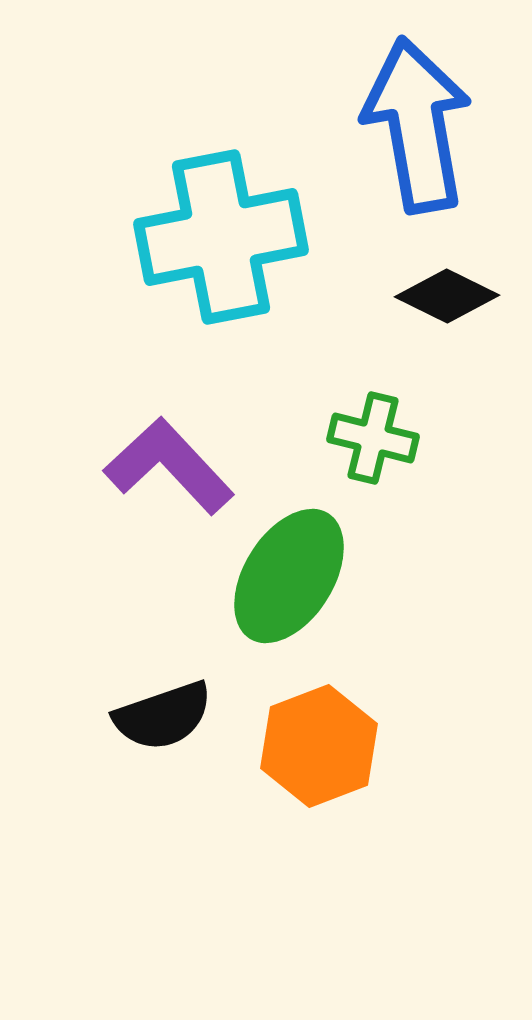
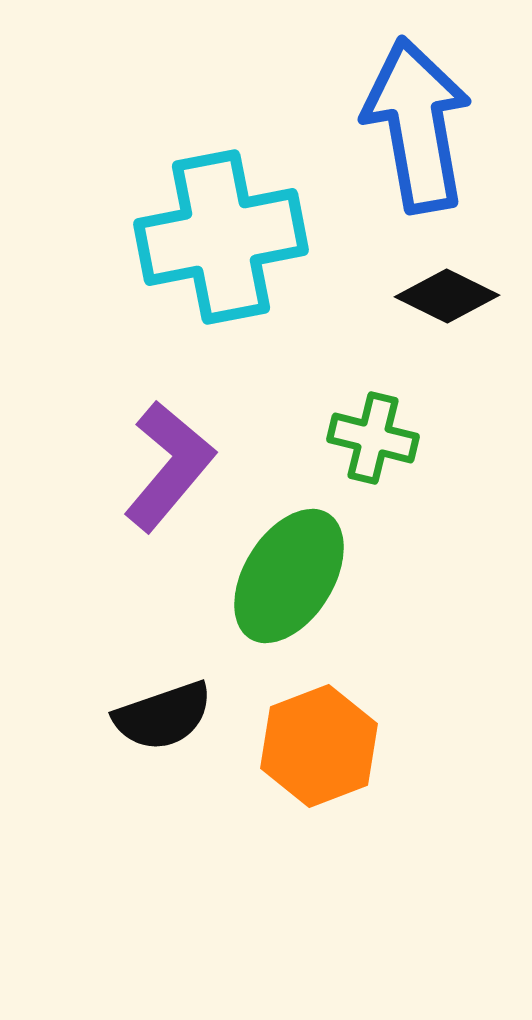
purple L-shape: rotated 83 degrees clockwise
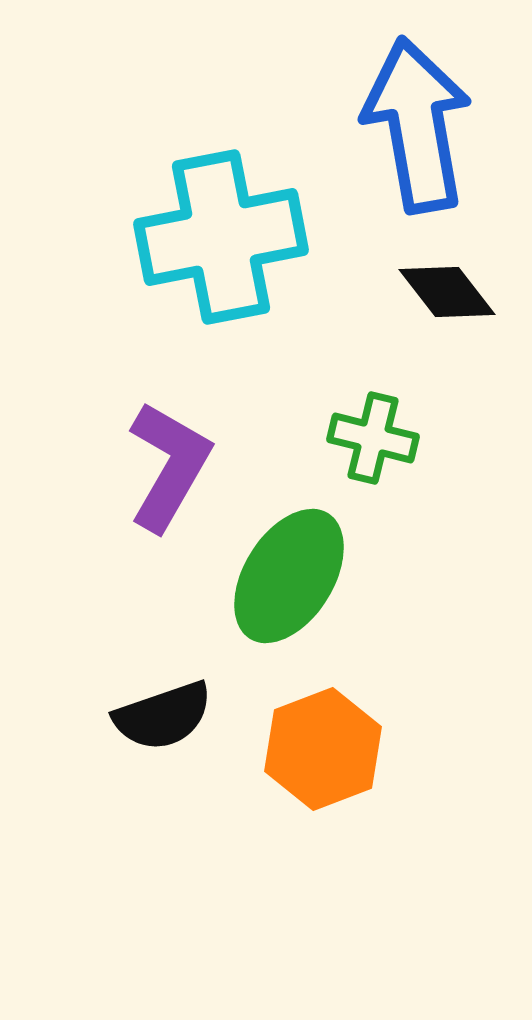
black diamond: moved 4 px up; rotated 26 degrees clockwise
purple L-shape: rotated 10 degrees counterclockwise
orange hexagon: moved 4 px right, 3 px down
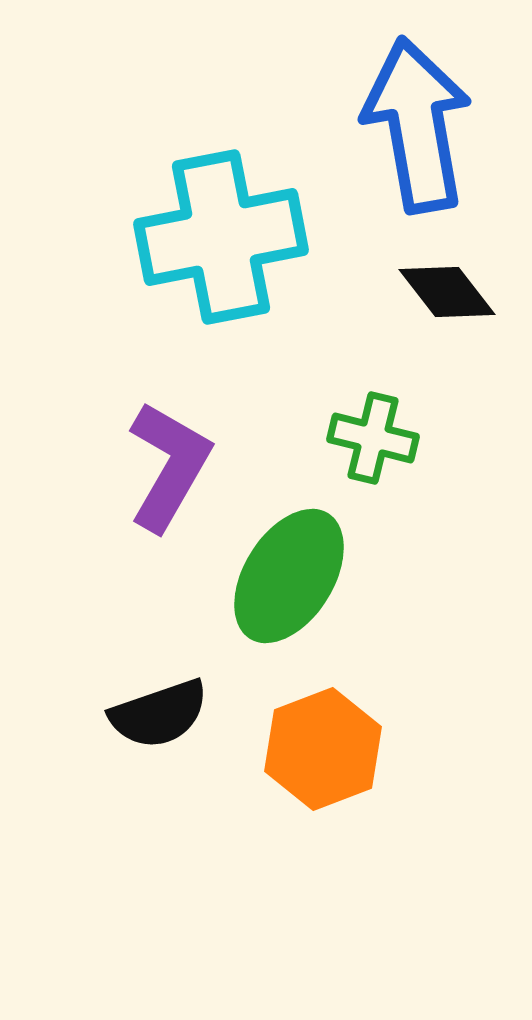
black semicircle: moved 4 px left, 2 px up
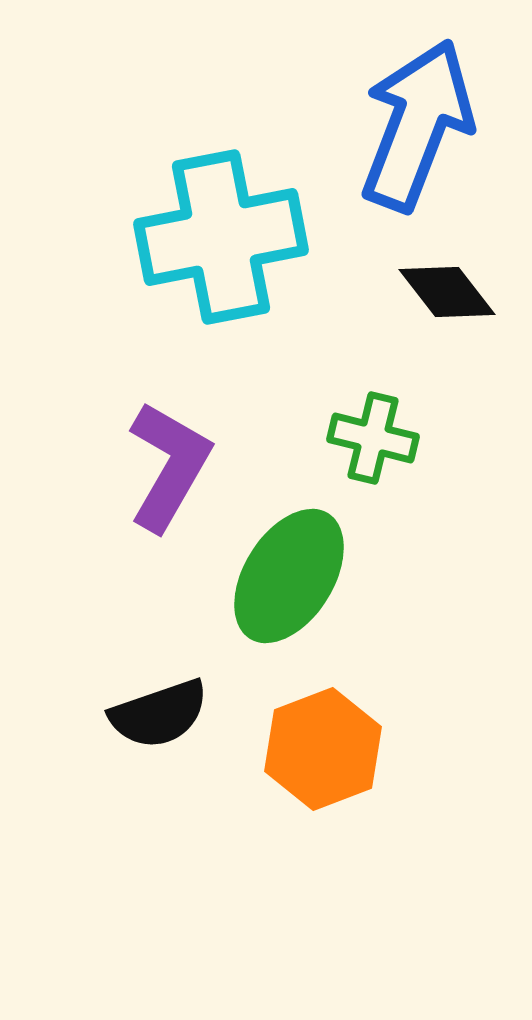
blue arrow: rotated 31 degrees clockwise
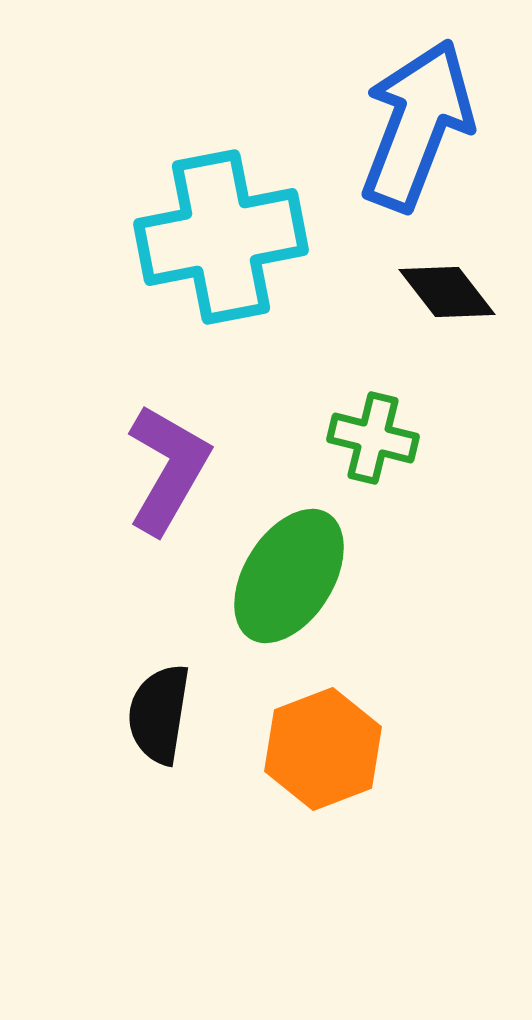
purple L-shape: moved 1 px left, 3 px down
black semicircle: rotated 118 degrees clockwise
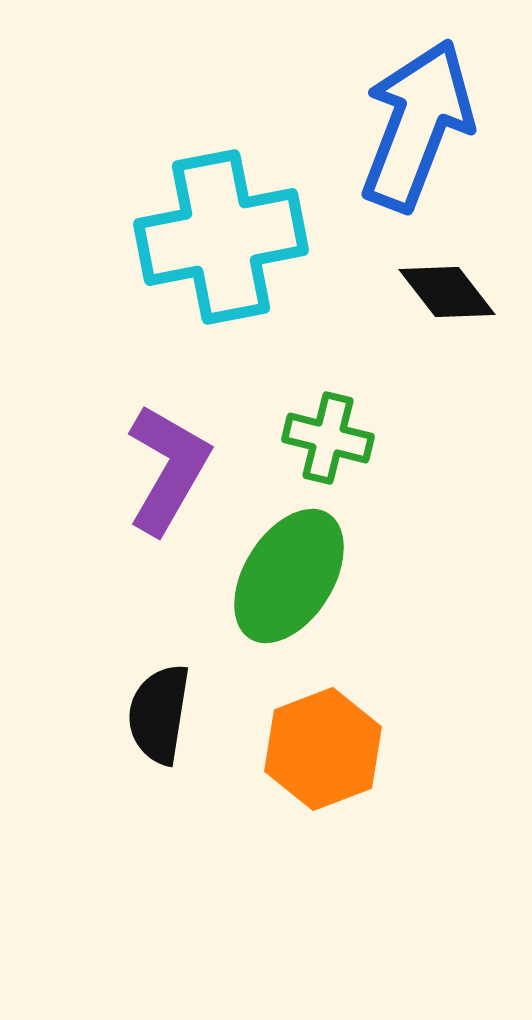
green cross: moved 45 px left
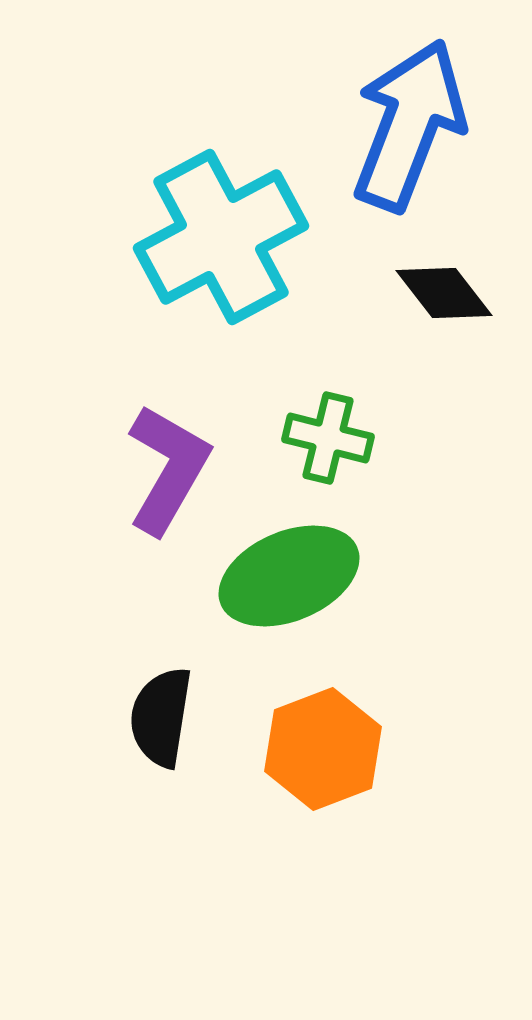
blue arrow: moved 8 px left
cyan cross: rotated 17 degrees counterclockwise
black diamond: moved 3 px left, 1 px down
green ellipse: rotated 35 degrees clockwise
black semicircle: moved 2 px right, 3 px down
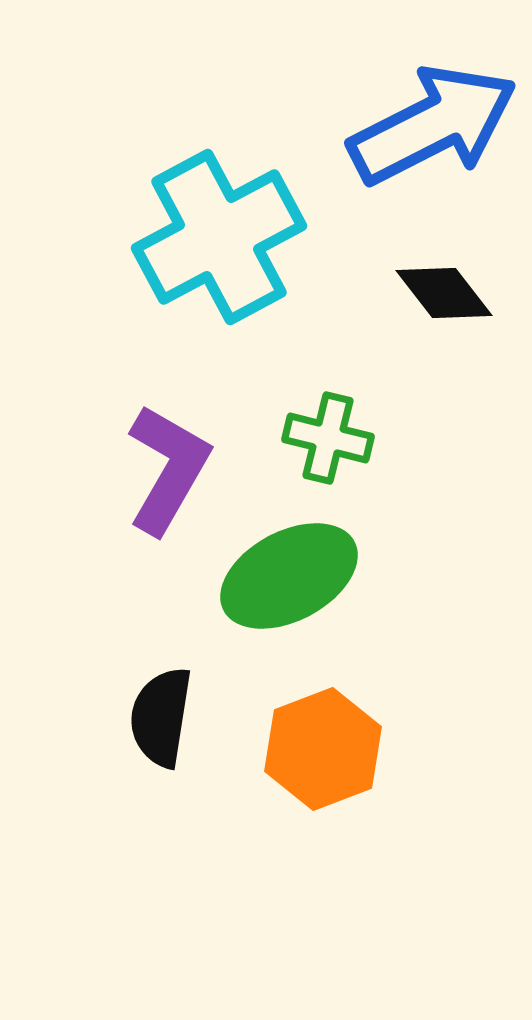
blue arrow: moved 24 px right; rotated 42 degrees clockwise
cyan cross: moved 2 px left
green ellipse: rotated 5 degrees counterclockwise
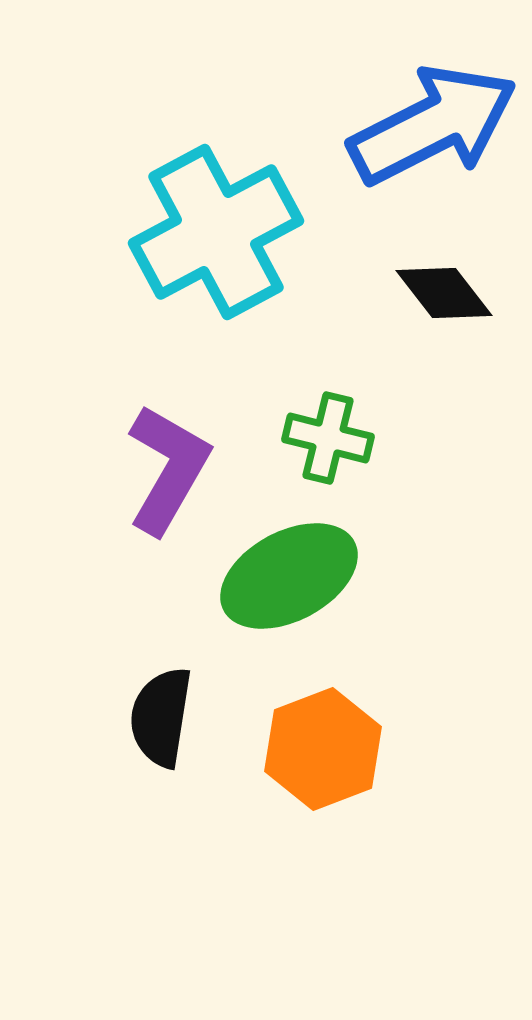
cyan cross: moved 3 px left, 5 px up
